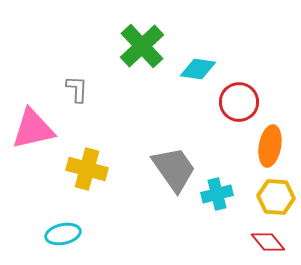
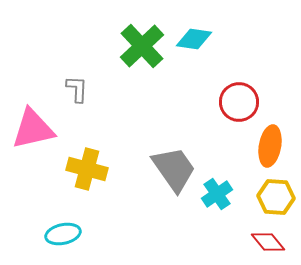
cyan diamond: moved 4 px left, 30 px up
cyan cross: rotated 20 degrees counterclockwise
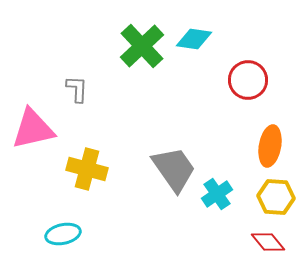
red circle: moved 9 px right, 22 px up
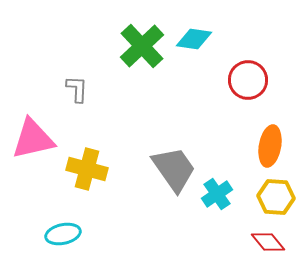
pink triangle: moved 10 px down
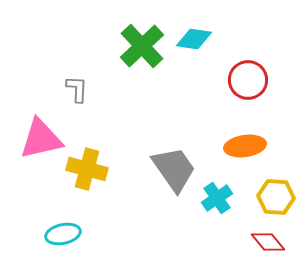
pink triangle: moved 8 px right
orange ellipse: moved 25 px left; rotated 72 degrees clockwise
cyan cross: moved 4 px down
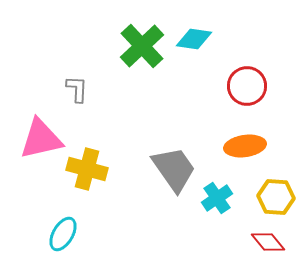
red circle: moved 1 px left, 6 px down
cyan ellipse: rotated 48 degrees counterclockwise
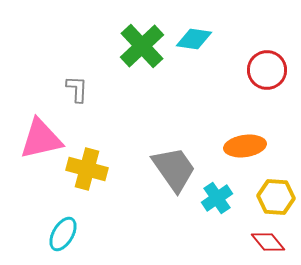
red circle: moved 20 px right, 16 px up
